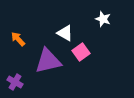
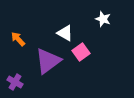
purple triangle: rotated 24 degrees counterclockwise
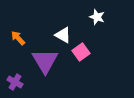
white star: moved 6 px left, 2 px up
white triangle: moved 2 px left, 2 px down
orange arrow: moved 1 px up
purple triangle: moved 3 px left; rotated 24 degrees counterclockwise
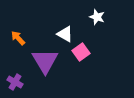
white triangle: moved 2 px right, 1 px up
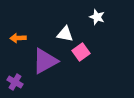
white triangle: rotated 18 degrees counterclockwise
orange arrow: rotated 49 degrees counterclockwise
purple triangle: rotated 32 degrees clockwise
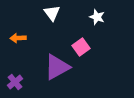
white triangle: moved 13 px left, 21 px up; rotated 42 degrees clockwise
pink square: moved 5 px up
purple triangle: moved 12 px right, 6 px down
purple cross: rotated 21 degrees clockwise
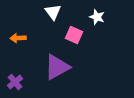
white triangle: moved 1 px right, 1 px up
pink square: moved 7 px left, 12 px up; rotated 30 degrees counterclockwise
